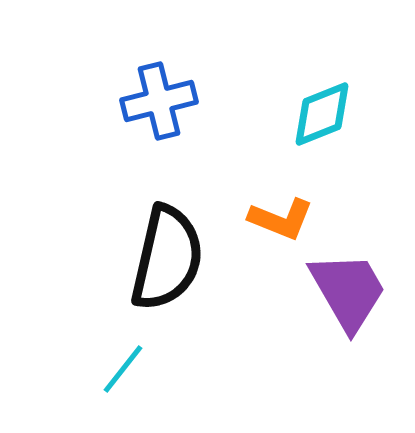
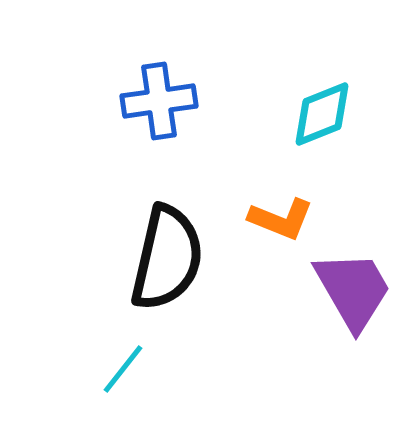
blue cross: rotated 6 degrees clockwise
purple trapezoid: moved 5 px right, 1 px up
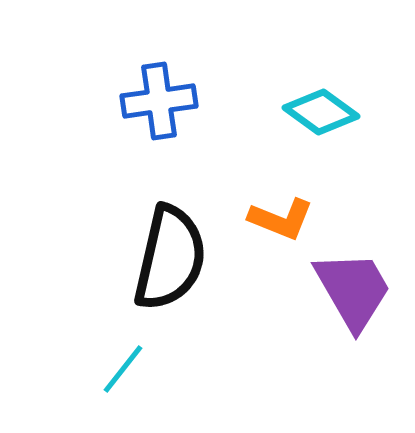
cyan diamond: moved 1 px left, 2 px up; rotated 58 degrees clockwise
black semicircle: moved 3 px right
